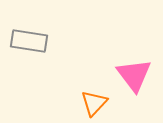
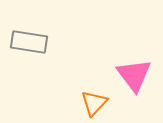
gray rectangle: moved 1 px down
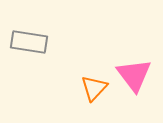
orange triangle: moved 15 px up
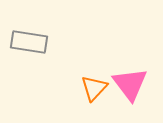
pink triangle: moved 4 px left, 9 px down
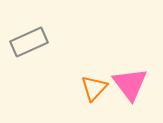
gray rectangle: rotated 33 degrees counterclockwise
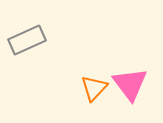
gray rectangle: moved 2 px left, 2 px up
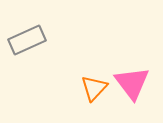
pink triangle: moved 2 px right, 1 px up
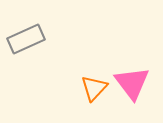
gray rectangle: moved 1 px left, 1 px up
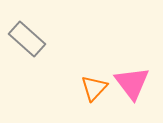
gray rectangle: moved 1 px right; rotated 66 degrees clockwise
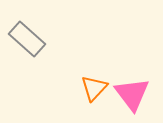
pink triangle: moved 11 px down
